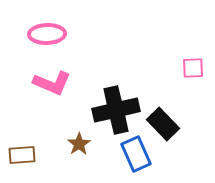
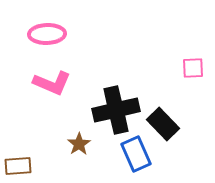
brown rectangle: moved 4 px left, 11 px down
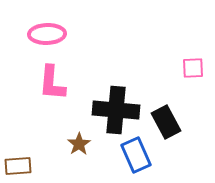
pink L-shape: rotated 72 degrees clockwise
black cross: rotated 18 degrees clockwise
black rectangle: moved 3 px right, 2 px up; rotated 16 degrees clockwise
blue rectangle: moved 1 px down
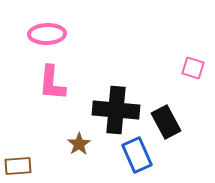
pink square: rotated 20 degrees clockwise
blue rectangle: moved 1 px right
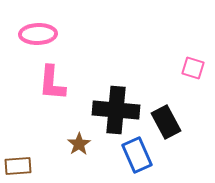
pink ellipse: moved 9 px left
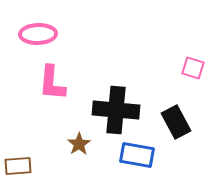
black rectangle: moved 10 px right
blue rectangle: rotated 56 degrees counterclockwise
